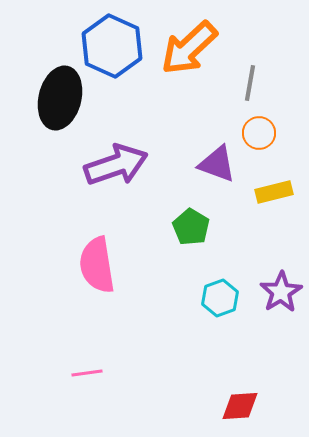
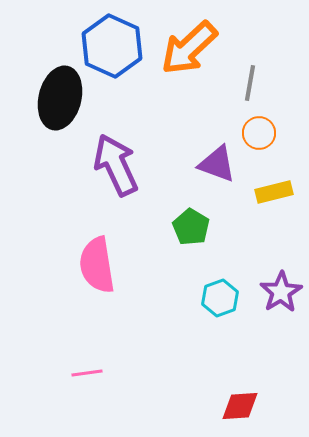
purple arrow: rotated 96 degrees counterclockwise
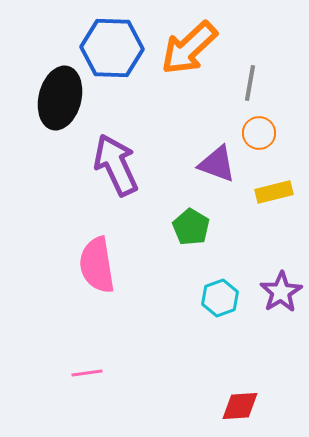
blue hexagon: moved 2 px down; rotated 22 degrees counterclockwise
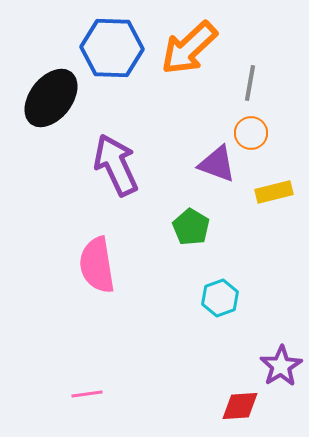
black ellipse: moved 9 px left; rotated 24 degrees clockwise
orange circle: moved 8 px left
purple star: moved 74 px down
pink line: moved 21 px down
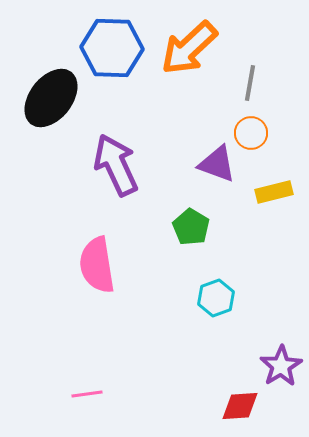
cyan hexagon: moved 4 px left
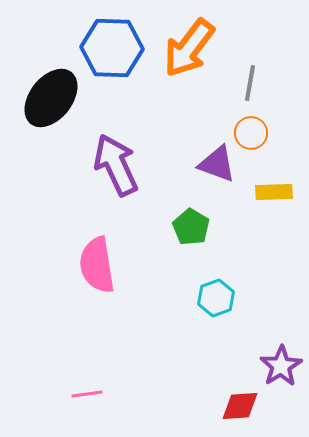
orange arrow: rotated 10 degrees counterclockwise
yellow rectangle: rotated 12 degrees clockwise
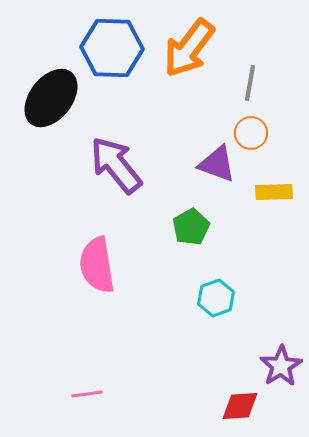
purple arrow: rotated 14 degrees counterclockwise
green pentagon: rotated 12 degrees clockwise
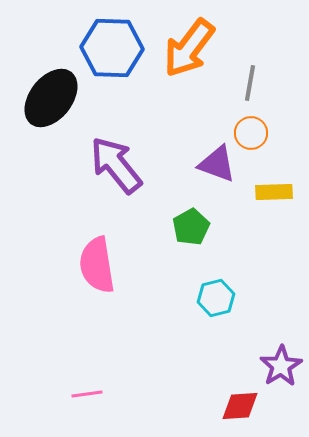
cyan hexagon: rotated 6 degrees clockwise
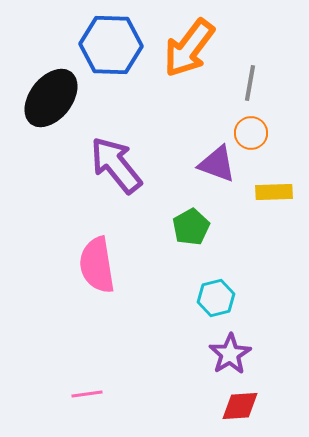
blue hexagon: moved 1 px left, 3 px up
purple star: moved 51 px left, 12 px up
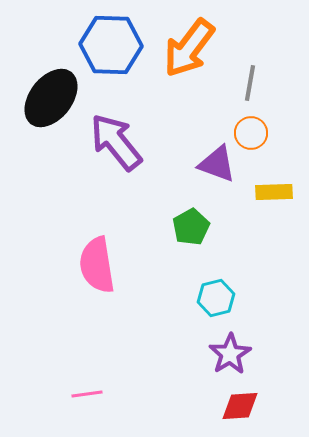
purple arrow: moved 23 px up
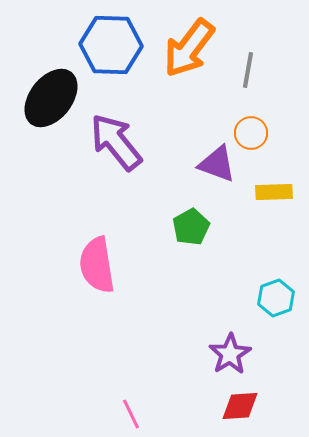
gray line: moved 2 px left, 13 px up
cyan hexagon: moved 60 px right; rotated 6 degrees counterclockwise
pink line: moved 44 px right, 20 px down; rotated 72 degrees clockwise
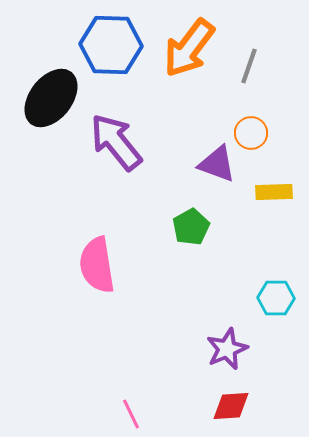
gray line: moved 1 px right, 4 px up; rotated 9 degrees clockwise
cyan hexagon: rotated 21 degrees clockwise
purple star: moved 3 px left, 5 px up; rotated 9 degrees clockwise
red diamond: moved 9 px left
